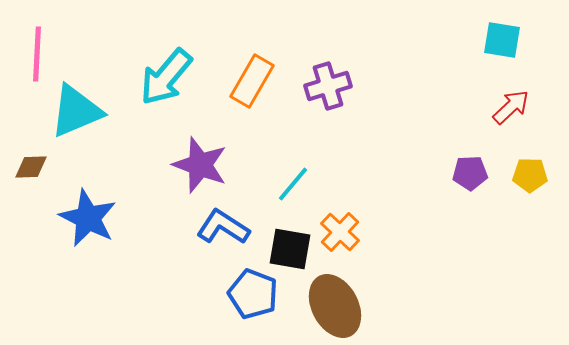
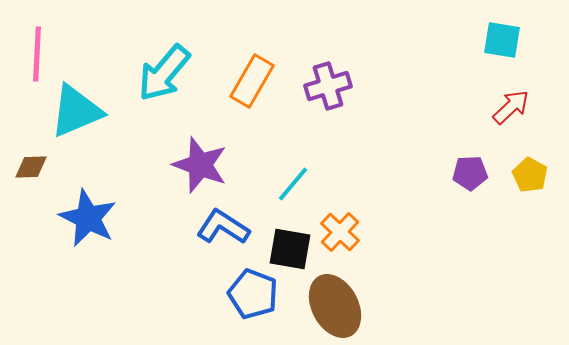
cyan arrow: moved 2 px left, 4 px up
yellow pentagon: rotated 28 degrees clockwise
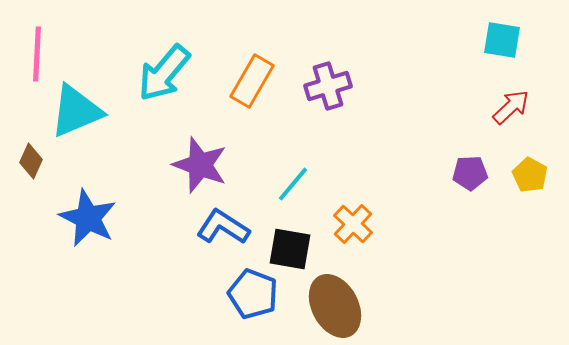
brown diamond: moved 6 px up; rotated 64 degrees counterclockwise
orange cross: moved 13 px right, 8 px up
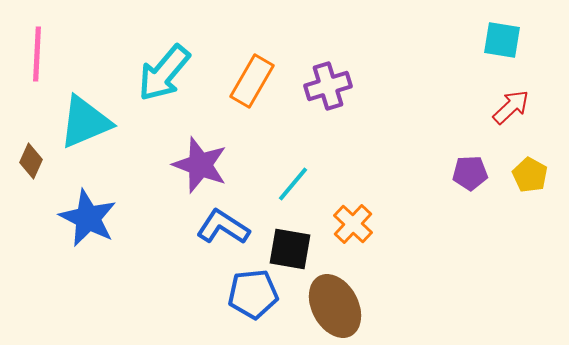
cyan triangle: moved 9 px right, 11 px down
blue pentagon: rotated 27 degrees counterclockwise
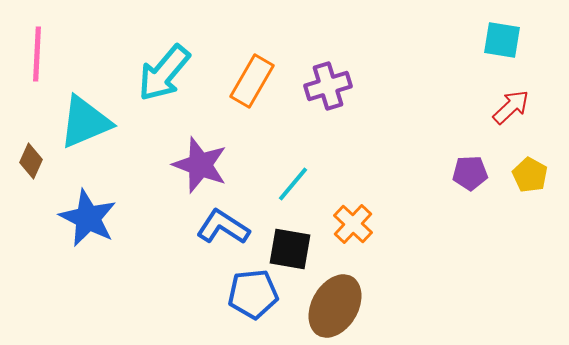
brown ellipse: rotated 58 degrees clockwise
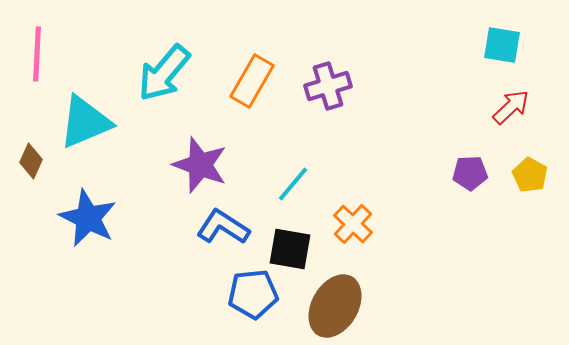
cyan square: moved 5 px down
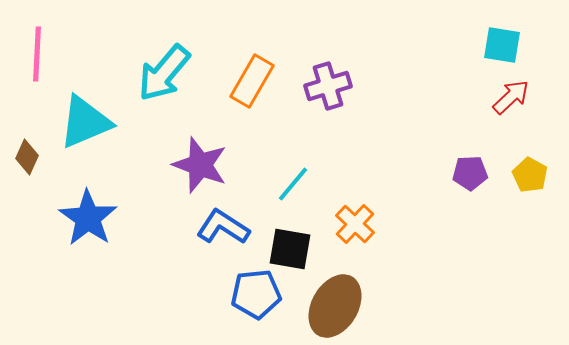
red arrow: moved 10 px up
brown diamond: moved 4 px left, 4 px up
blue star: rotated 8 degrees clockwise
orange cross: moved 2 px right
blue pentagon: moved 3 px right
